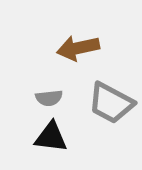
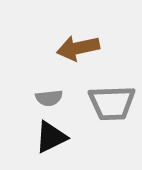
gray trapezoid: moved 1 px right; rotated 30 degrees counterclockwise
black triangle: rotated 33 degrees counterclockwise
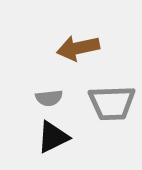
black triangle: moved 2 px right
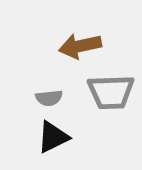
brown arrow: moved 2 px right, 2 px up
gray trapezoid: moved 1 px left, 11 px up
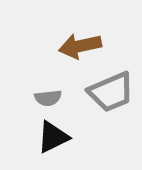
gray trapezoid: rotated 21 degrees counterclockwise
gray semicircle: moved 1 px left
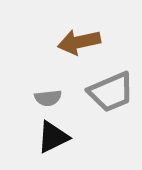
brown arrow: moved 1 px left, 4 px up
